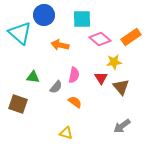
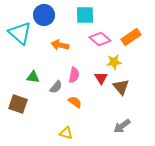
cyan square: moved 3 px right, 4 px up
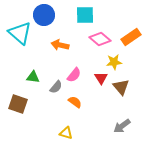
pink semicircle: rotated 28 degrees clockwise
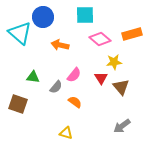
blue circle: moved 1 px left, 2 px down
orange rectangle: moved 1 px right, 3 px up; rotated 18 degrees clockwise
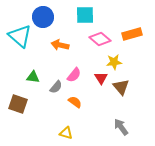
cyan triangle: moved 3 px down
gray arrow: moved 1 px left, 1 px down; rotated 90 degrees clockwise
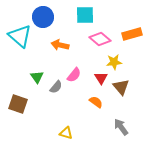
green triangle: moved 4 px right; rotated 48 degrees clockwise
orange semicircle: moved 21 px right
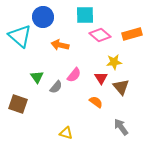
pink diamond: moved 4 px up
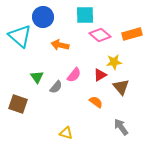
red triangle: moved 1 px left, 3 px up; rotated 32 degrees clockwise
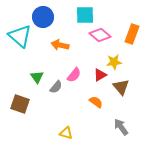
orange rectangle: rotated 54 degrees counterclockwise
brown square: moved 2 px right
